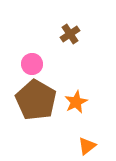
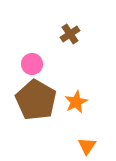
orange triangle: rotated 18 degrees counterclockwise
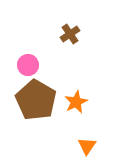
pink circle: moved 4 px left, 1 px down
